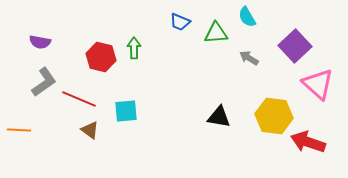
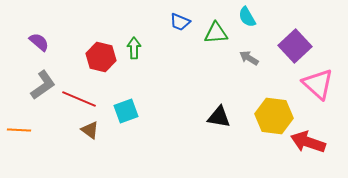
purple semicircle: moved 1 px left; rotated 150 degrees counterclockwise
gray L-shape: moved 1 px left, 3 px down
cyan square: rotated 15 degrees counterclockwise
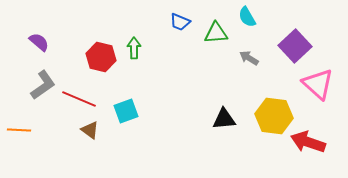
black triangle: moved 5 px right, 2 px down; rotated 15 degrees counterclockwise
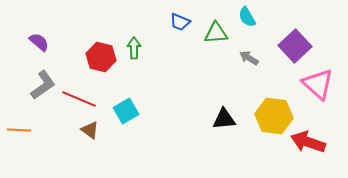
cyan square: rotated 10 degrees counterclockwise
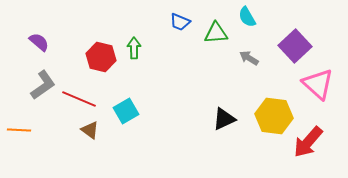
black triangle: rotated 20 degrees counterclockwise
red arrow: rotated 68 degrees counterclockwise
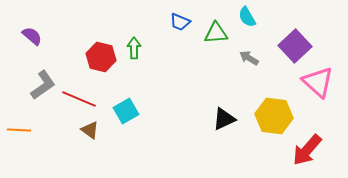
purple semicircle: moved 7 px left, 6 px up
pink triangle: moved 2 px up
red arrow: moved 1 px left, 8 px down
